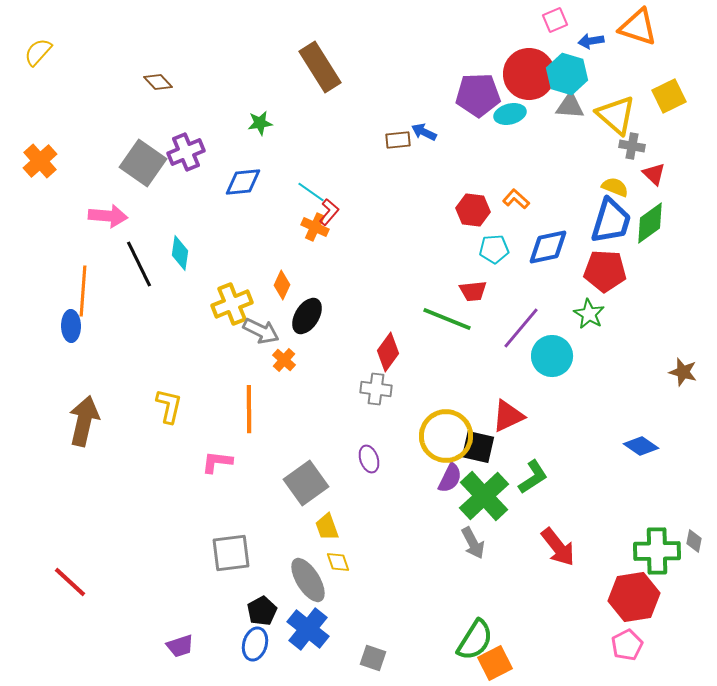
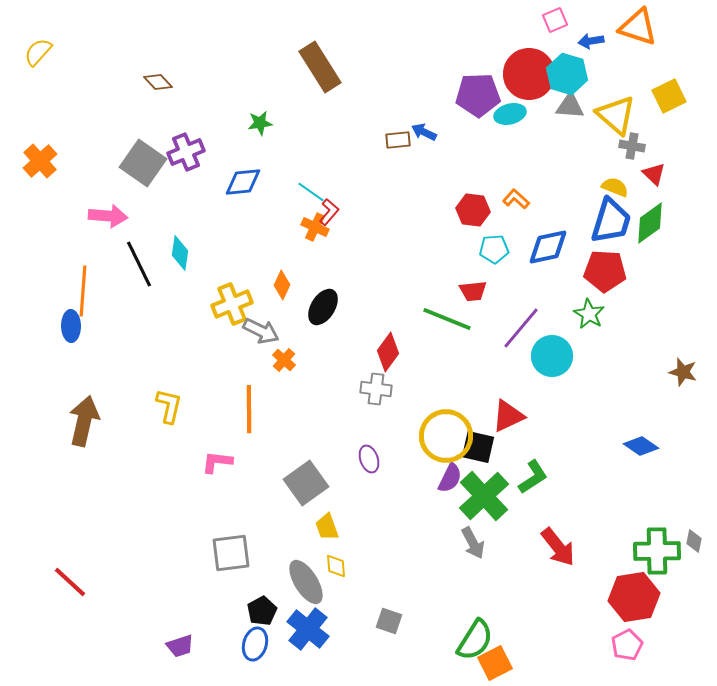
black ellipse at (307, 316): moved 16 px right, 9 px up
yellow diamond at (338, 562): moved 2 px left, 4 px down; rotated 15 degrees clockwise
gray ellipse at (308, 580): moved 2 px left, 2 px down
gray square at (373, 658): moved 16 px right, 37 px up
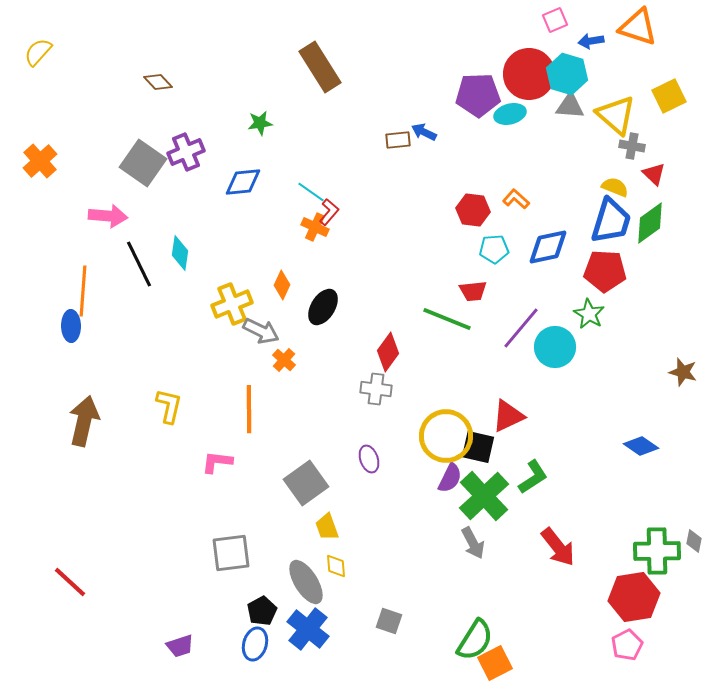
cyan circle at (552, 356): moved 3 px right, 9 px up
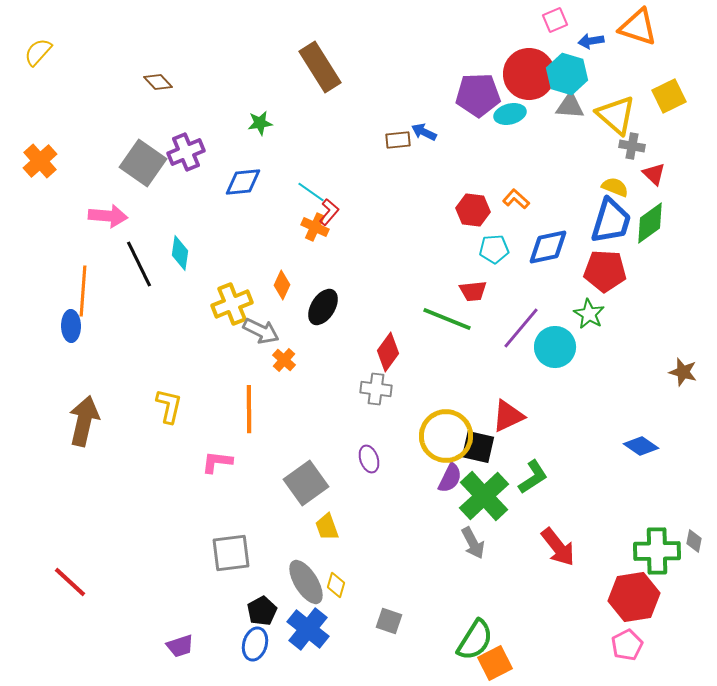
yellow diamond at (336, 566): moved 19 px down; rotated 20 degrees clockwise
